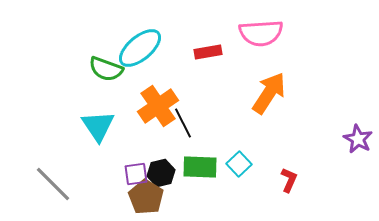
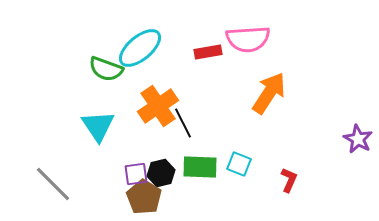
pink semicircle: moved 13 px left, 6 px down
cyan square: rotated 25 degrees counterclockwise
brown pentagon: moved 2 px left
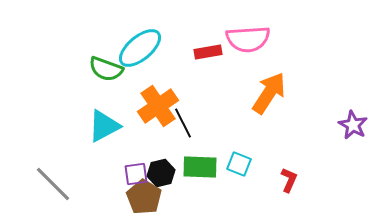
cyan triangle: moved 6 px right; rotated 36 degrees clockwise
purple star: moved 5 px left, 14 px up
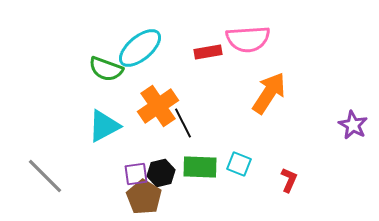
gray line: moved 8 px left, 8 px up
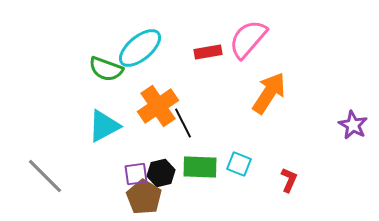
pink semicircle: rotated 135 degrees clockwise
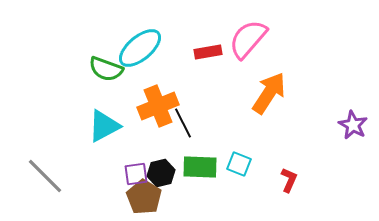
orange cross: rotated 12 degrees clockwise
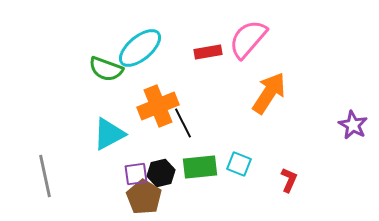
cyan triangle: moved 5 px right, 8 px down
green rectangle: rotated 8 degrees counterclockwise
gray line: rotated 33 degrees clockwise
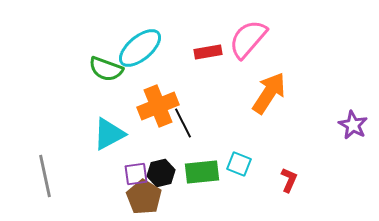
green rectangle: moved 2 px right, 5 px down
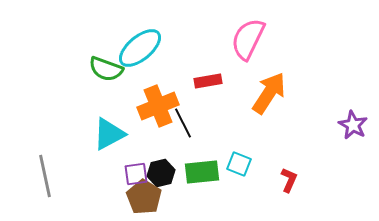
pink semicircle: rotated 15 degrees counterclockwise
red rectangle: moved 29 px down
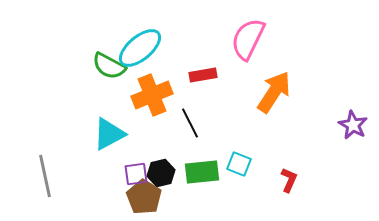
green semicircle: moved 3 px right, 3 px up; rotated 8 degrees clockwise
red rectangle: moved 5 px left, 6 px up
orange arrow: moved 5 px right, 1 px up
orange cross: moved 6 px left, 11 px up
black line: moved 7 px right
